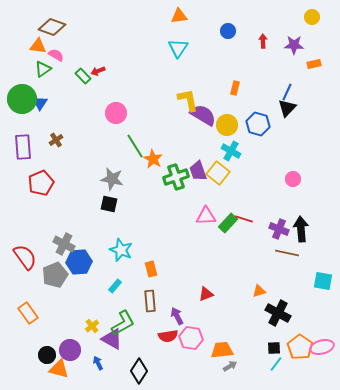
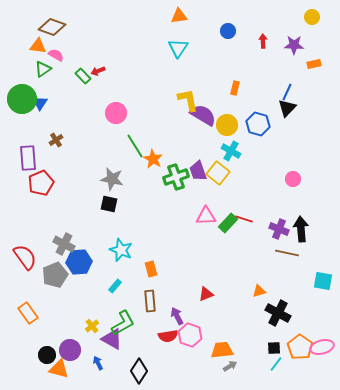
purple rectangle at (23, 147): moved 5 px right, 11 px down
pink hexagon at (191, 338): moved 1 px left, 3 px up; rotated 10 degrees clockwise
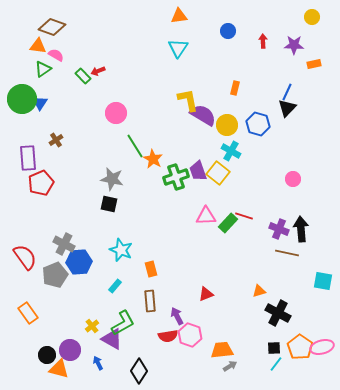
red line at (244, 219): moved 3 px up
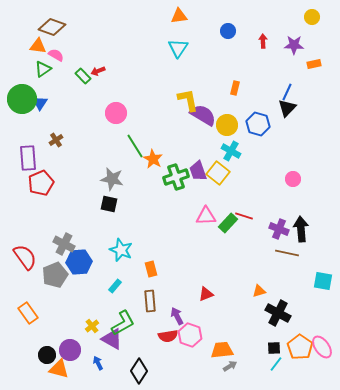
pink ellipse at (322, 347): rotated 70 degrees clockwise
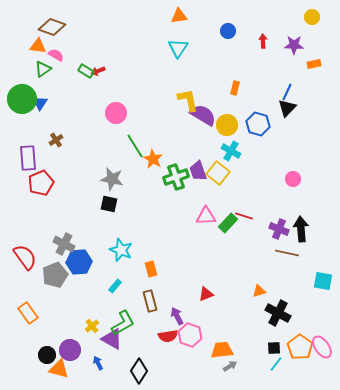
green rectangle at (83, 76): moved 3 px right, 5 px up; rotated 14 degrees counterclockwise
brown rectangle at (150, 301): rotated 10 degrees counterclockwise
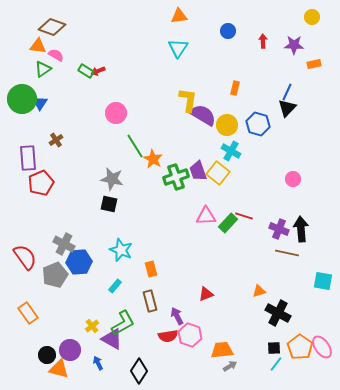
yellow L-shape at (188, 100): rotated 20 degrees clockwise
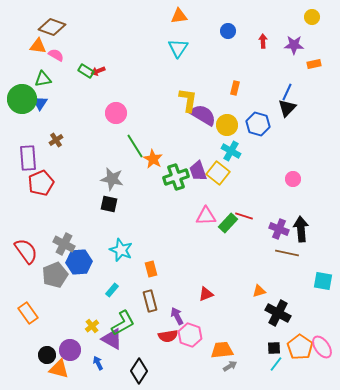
green triangle at (43, 69): moved 10 px down; rotated 24 degrees clockwise
red semicircle at (25, 257): moved 1 px right, 6 px up
cyan rectangle at (115, 286): moved 3 px left, 4 px down
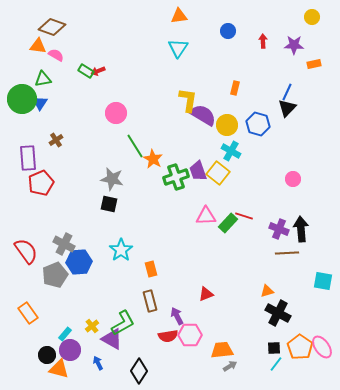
cyan star at (121, 250): rotated 15 degrees clockwise
brown line at (287, 253): rotated 15 degrees counterclockwise
cyan rectangle at (112, 290): moved 47 px left, 44 px down
orange triangle at (259, 291): moved 8 px right
pink hexagon at (190, 335): rotated 20 degrees counterclockwise
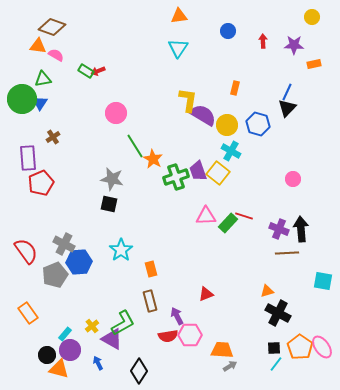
brown cross at (56, 140): moved 3 px left, 3 px up
orange trapezoid at (222, 350): rotated 10 degrees clockwise
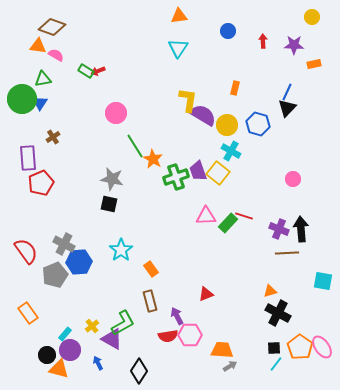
orange rectangle at (151, 269): rotated 21 degrees counterclockwise
orange triangle at (267, 291): moved 3 px right
